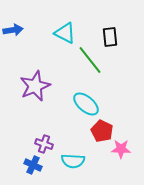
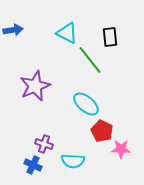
cyan triangle: moved 2 px right
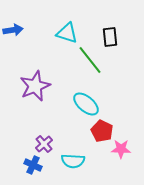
cyan triangle: rotated 10 degrees counterclockwise
purple cross: rotated 30 degrees clockwise
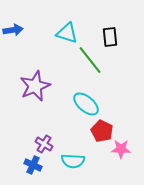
purple cross: rotated 18 degrees counterclockwise
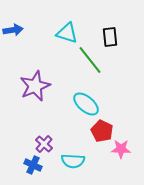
purple cross: rotated 12 degrees clockwise
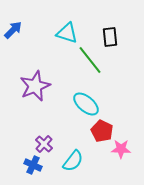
blue arrow: rotated 36 degrees counterclockwise
cyan semicircle: rotated 55 degrees counterclockwise
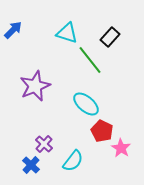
black rectangle: rotated 48 degrees clockwise
pink star: moved 1 px up; rotated 30 degrees clockwise
blue cross: moved 2 px left; rotated 18 degrees clockwise
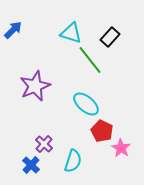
cyan triangle: moved 4 px right
cyan semicircle: rotated 20 degrees counterclockwise
